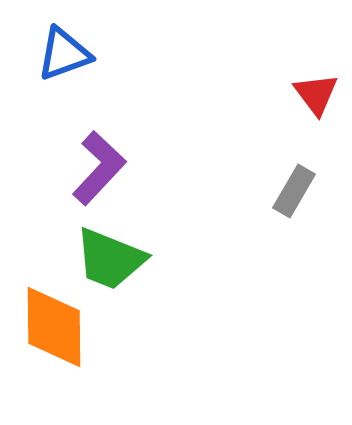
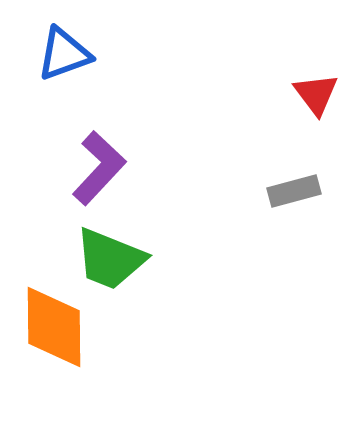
gray rectangle: rotated 45 degrees clockwise
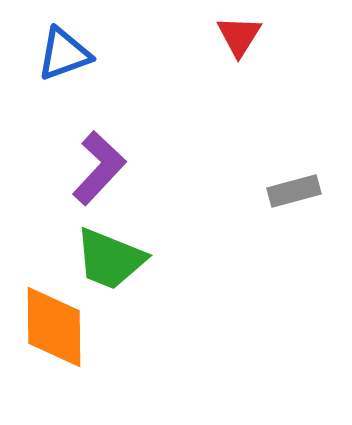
red triangle: moved 77 px left, 58 px up; rotated 9 degrees clockwise
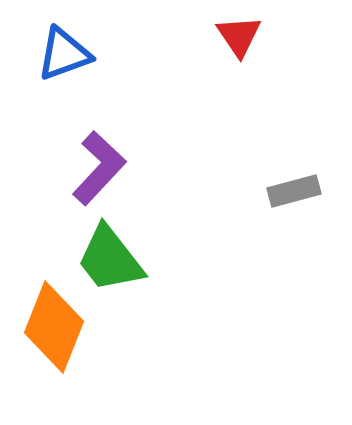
red triangle: rotated 6 degrees counterclockwise
green trapezoid: rotated 30 degrees clockwise
orange diamond: rotated 22 degrees clockwise
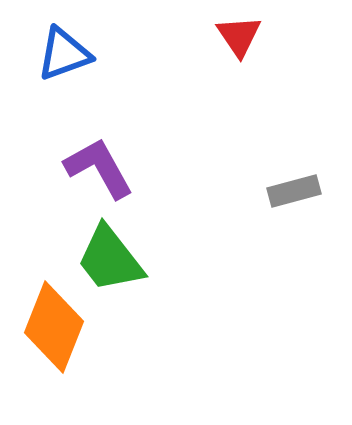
purple L-shape: rotated 72 degrees counterclockwise
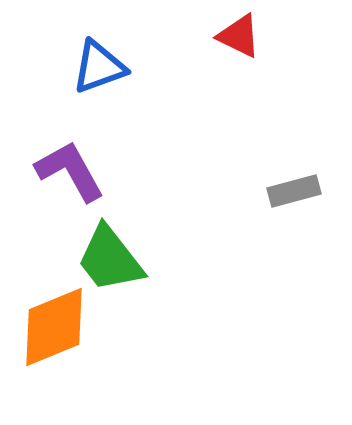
red triangle: rotated 30 degrees counterclockwise
blue triangle: moved 35 px right, 13 px down
purple L-shape: moved 29 px left, 3 px down
orange diamond: rotated 46 degrees clockwise
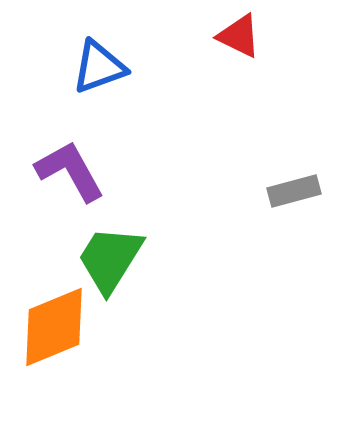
green trapezoid: rotated 70 degrees clockwise
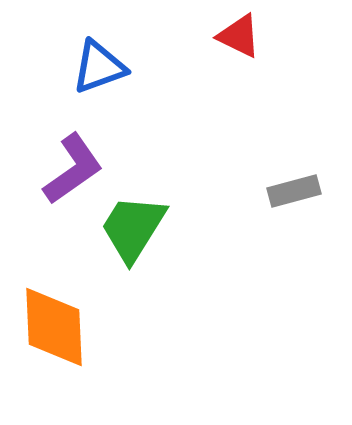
purple L-shape: moved 3 px right, 2 px up; rotated 84 degrees clockwise
green trapezoid: moved 23 px right, 31 px up
orange diamond: rotated 70 degrees counterclockwise
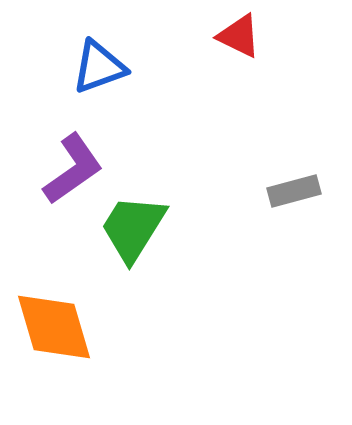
orange diamond: rotated 14 degrees counterclockwise
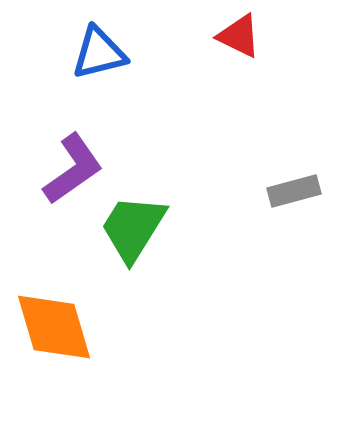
blue triangle: moved 14 px up; rotated 6 degrees clockwise
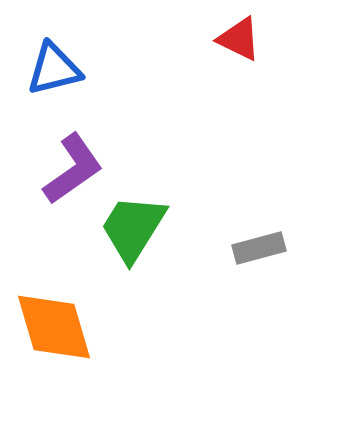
red triangle: moved 3 px down
blue triangle: moved 45 px left, 16 px down
gray rectangle: moved 35 px left, 57 px down
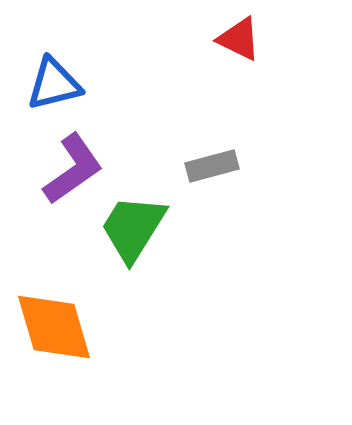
blue triangle: moved 15 px down
gray rectangle: moved 47 px left, 82 px up
